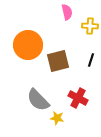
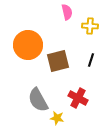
gray semicircle: rotated 15 degrees clockwise
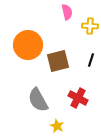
yellow star: moved 8 px down; rotated 16 degrees clockwise
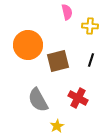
yellow star: rotated 16 degrees clockwise
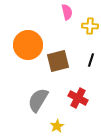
gray semicircle: rotated 60 degrees clockwise
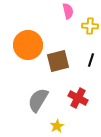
pink semicircle: moved 1 px right, 1 px up
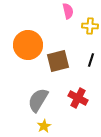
yellow star: moved 13 px left
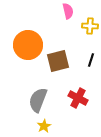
gray semicircle: rotated 10 degrees counterclockwise
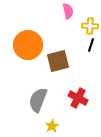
black line: moved 15 px up
yellow star: moved 8 px right
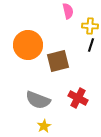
gray semicircle: rotated 90 degrees counterclockwise
yellow star: moved 8 px left
